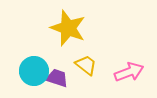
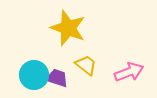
cyan circle: moved 4 px down
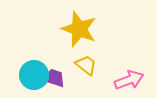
yellow star: moved 11 px right, 1 px down
pink arrow: moved 8 px down
purple trapezoid: moved 3 px left
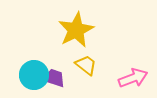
yellow star: moved 3 px left, 1 px down; rotated 24 degrees clockwise
pink arrow: moved 4 px right, 2 px up
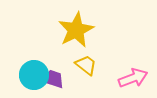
purple trapezoid: moved 1 px left, 1 px down
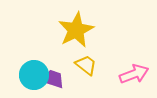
pink arrow: moved 1 px right, 4 px up
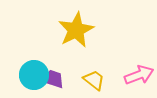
yellow trapezoid: moved 8 px right, 15 px down
pink arrow: moved 5 px right, 1 px down
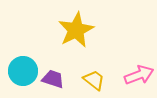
cyan circle: moved 11 px left, 4 px up
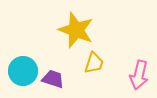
yellow star: rotated 24 degrees counterclockwise
pink arrow: rotated 124 degrees clockwise
yellow trapezoid: moved 17 px up; rotated 70 degrees clockwise
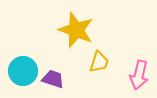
yellow trapezoid: moved 5 px right, 1 px up
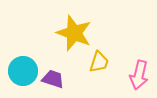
yellow star: moved 2 px left, 3 px down
